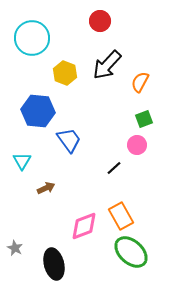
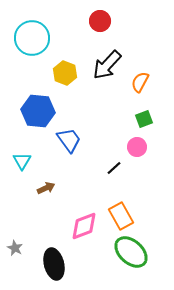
pink circle: moved 2 px down
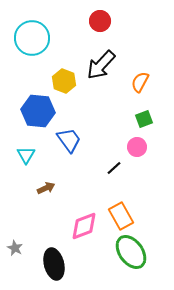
black arrow: moved 6 px left
yellow hexagon: moved 1 px left, 8 px down
cyan triangle: moved 4 px right, 6 px up
green ellipse: rotated 12 degrees clockwise
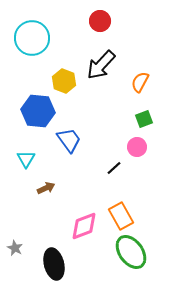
cyan triangle: moved 4 px down
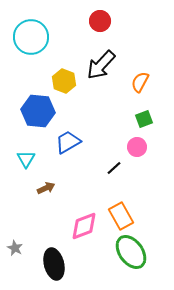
cyan circle: moved 1 px left, 1 px up
blue trapezoid: moved 1 px left, 2 px down; rotated 84 degrees counterclockwise
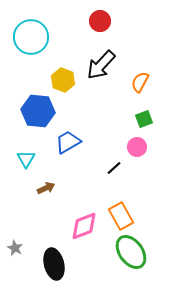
yellow hexagon: moved 1 px left, 1 px up
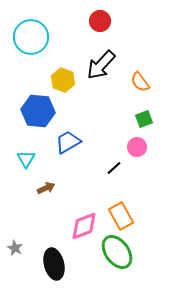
orange semicircle: rotated 65 degrees counterclockwise
green ellipse: moved 14 px left
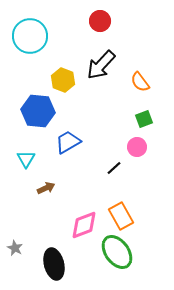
cyan circle: moved 1 px left, 1 px up
pink diamond: moved 1 px up
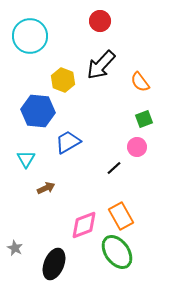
black ellipse: rotated 36 degrees clockwise
